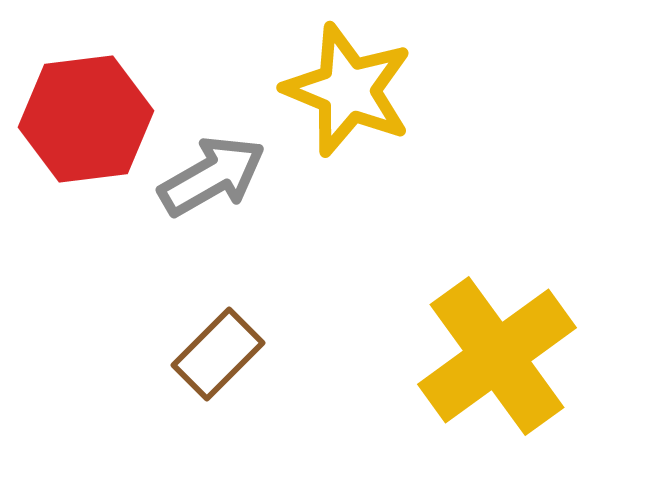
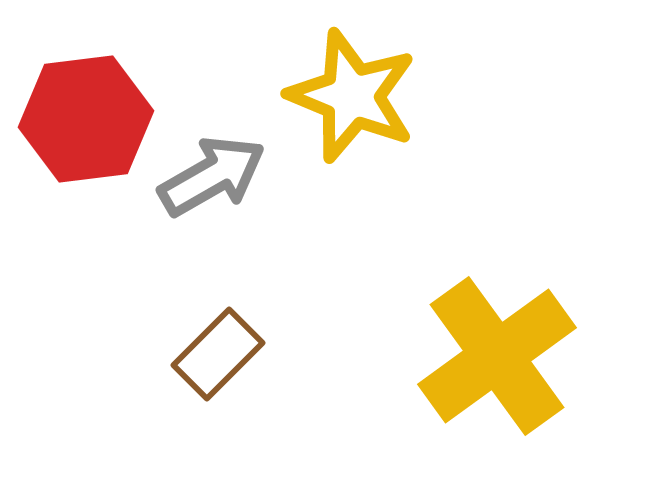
yellow star: moved 4 px right, 6 px down
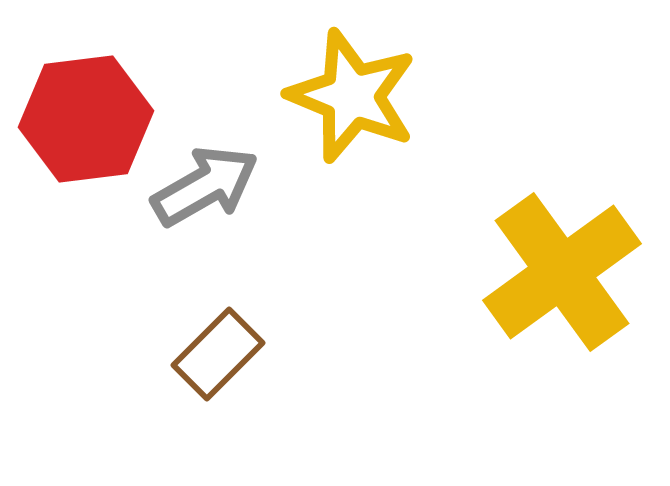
gray arrow: moved 7 px left, 10 px down
yellow cross: moved 65 px right, 84 px up
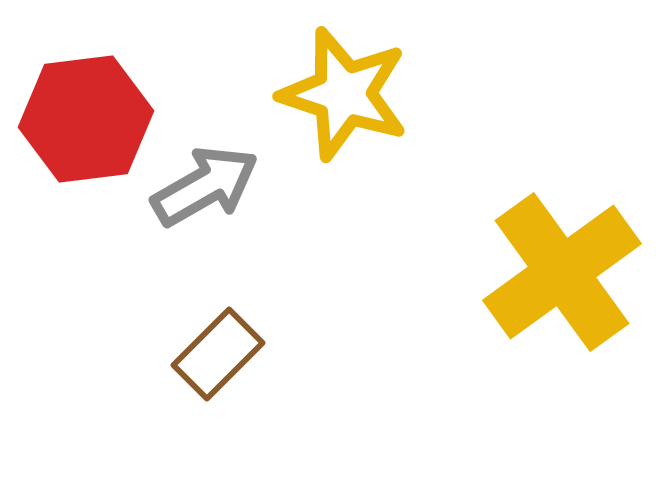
yellow star: moved 8 px left, 2 px up; rotated 4 degrees counterclockwise
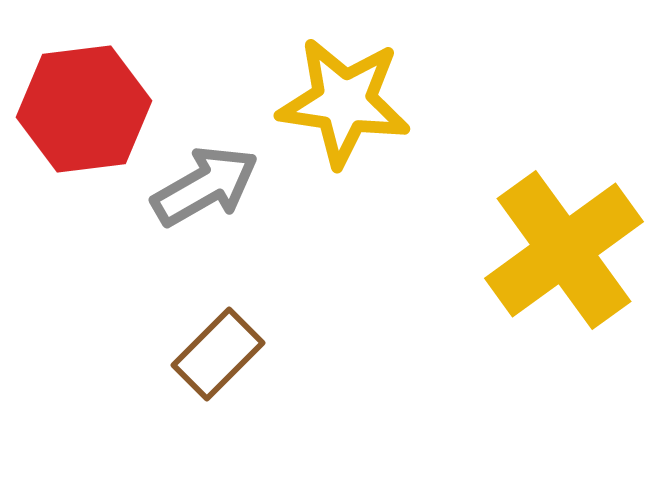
yellow star: moved 8 px down; rotated 10 degrees counterclockwise
red hexagon: moved 2 px left, 10 px up
yellow cross: moved 2 px right, 22 px up
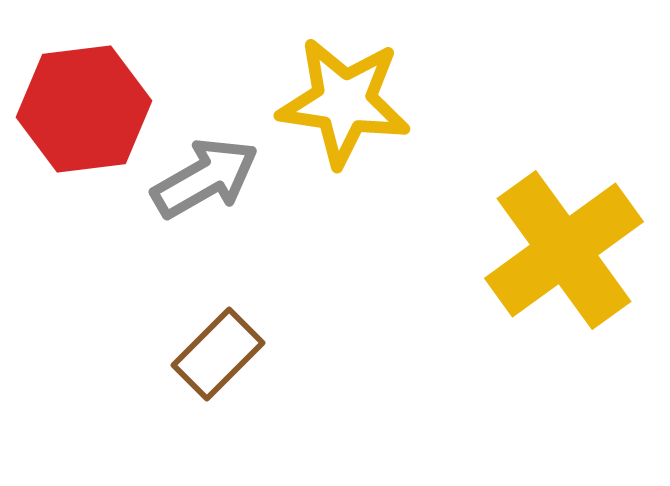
gray arrow: moved 8 px up
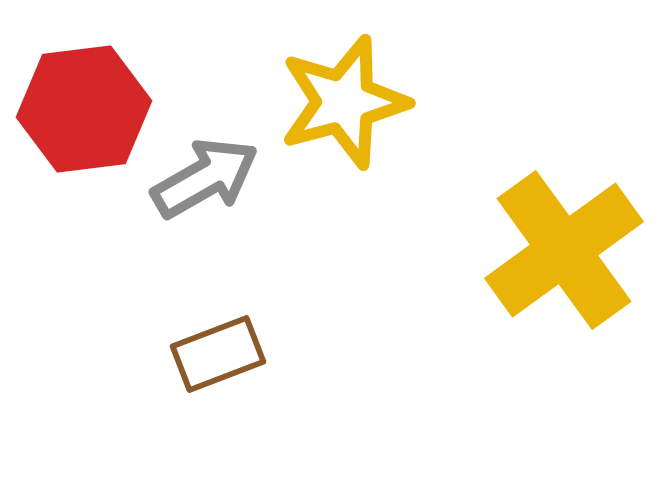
yellow star: rotated 23 degrees counterclockwise
brown rectangle: rotated 24 degrees clockwise
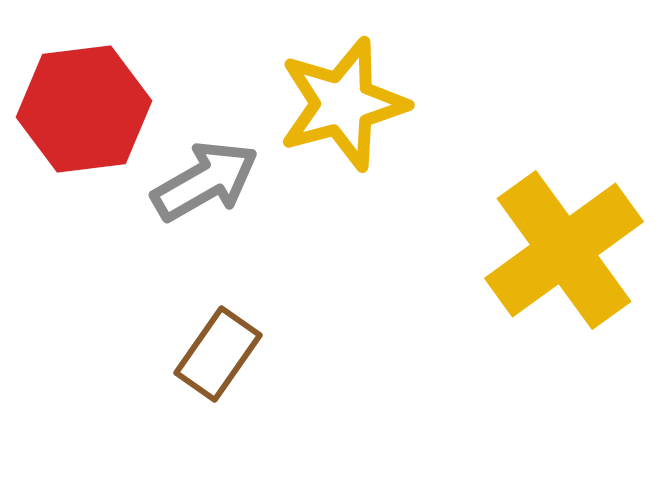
yellow star: moved 1 px left, 2 px down
gray arrow: moved 3 px down
brown rectangle: rotated 34 degrees counterclockwise
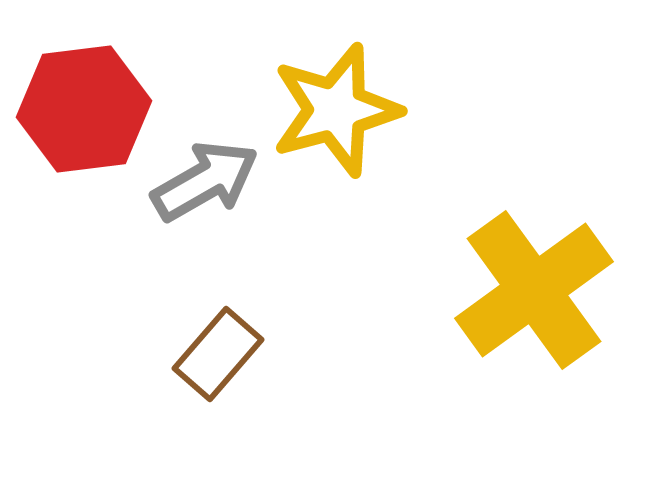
yellow star: moved 7 px left, 6 px down
yellow cross: moved 30 px left, 40 px down
brown rectangle: rotated 6 degrees clockwise
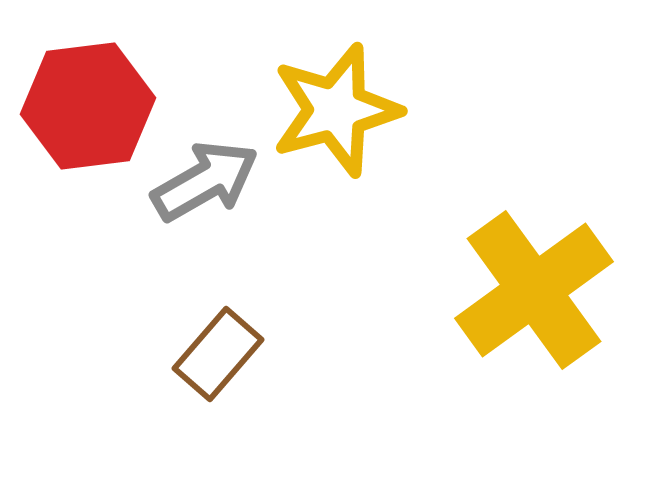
red hexagon: moved 4 px right, 3 px up
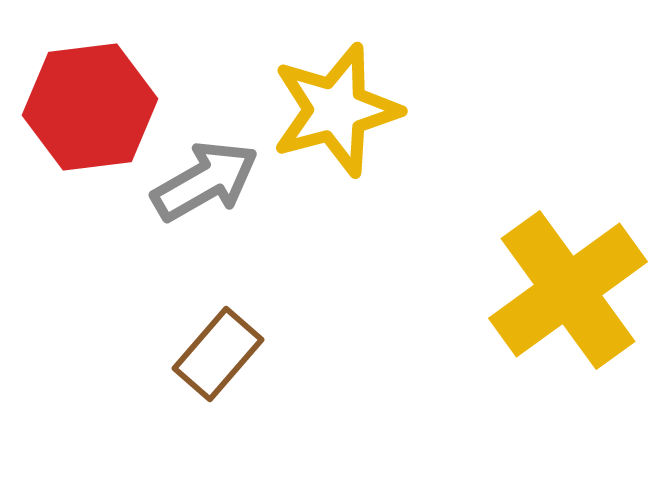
red hexagon: moved 2 px right, 1 px down
yellow cross: moved 34 px right
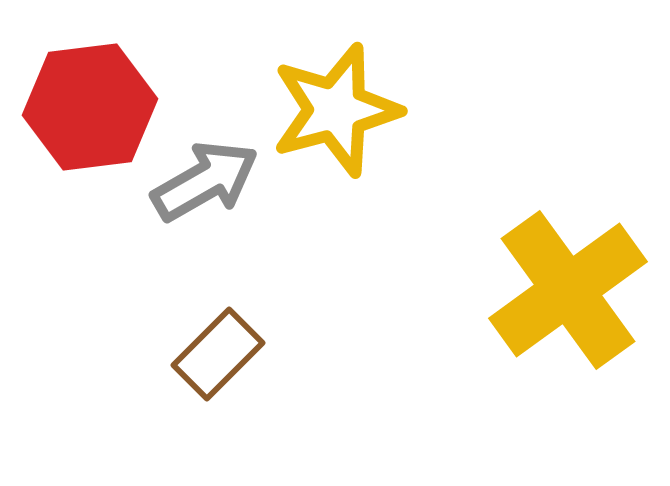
brown rectangle: rotated 4 degrees clockwise
